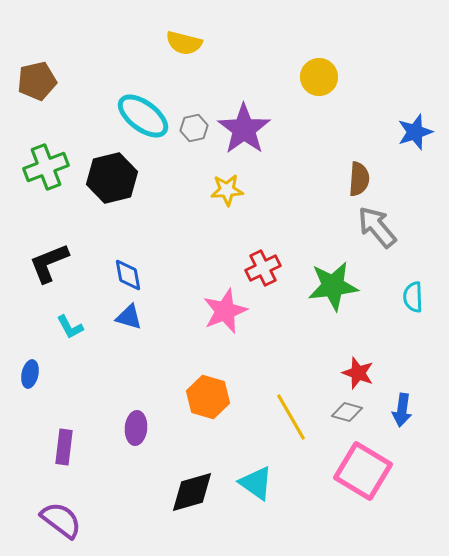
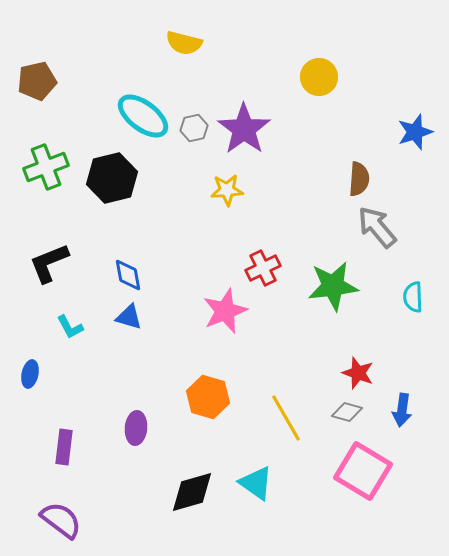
yellow line: moved 5 px left, 1 px down
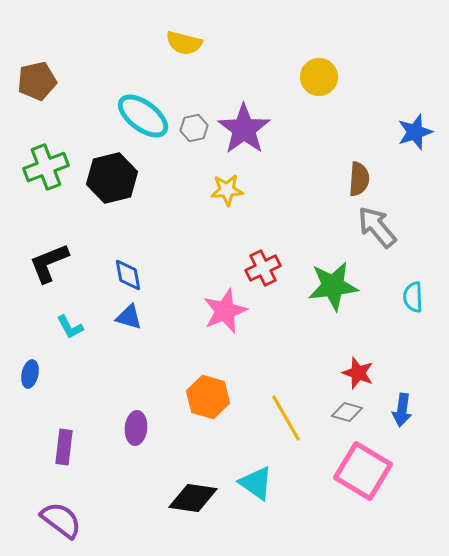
black diamond: moved 1 px right, 6 px down; rotated 24 degrees clockwise
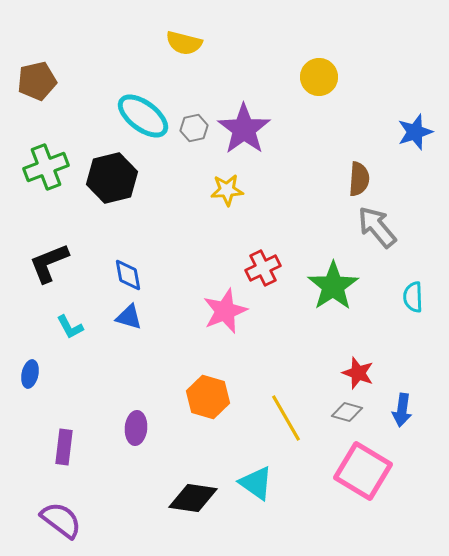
green star: rotated 27 degrees counterclockwise
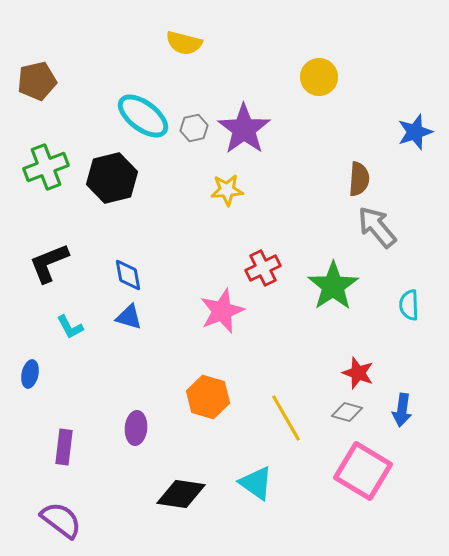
cyan semicircle: moved 4 px left, 8 px down
pink star: moved 3 px left
black diamond: moved 12 px left, 4 px up
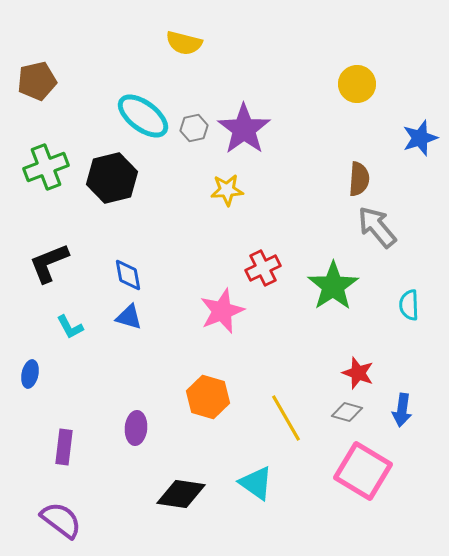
yellow circle: moved 38 px right, 7 px down
blue star: moved 5 px right, 6 px down
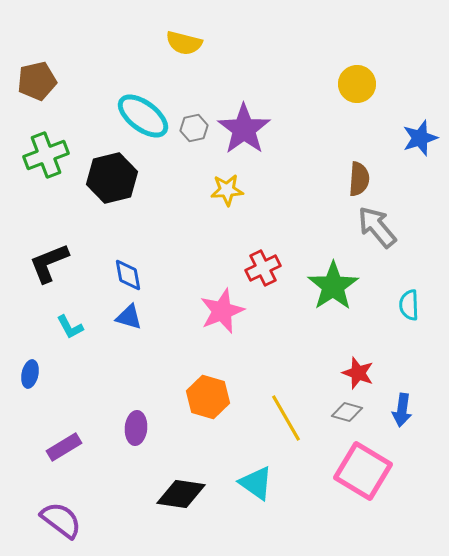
green cross: moved 12 px up
purple rectangle: rotated 52 degrees clockwise
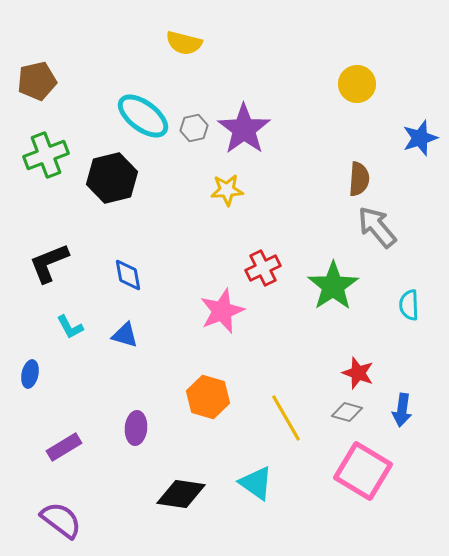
blue triangle: moved 4 px left, 18 px down
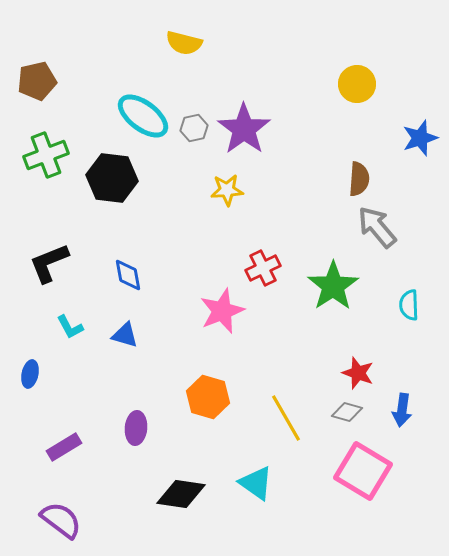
black hexagon: rotated 21 degrees clockwise
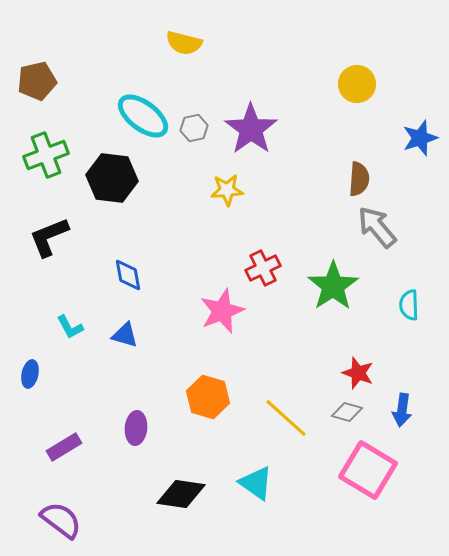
purple star: moved 7 px right
black L-shape: moved 26 px up
yellow line: rotated 18 degrees counterclockwise
pink square: moved 5 px right, 1 px up
